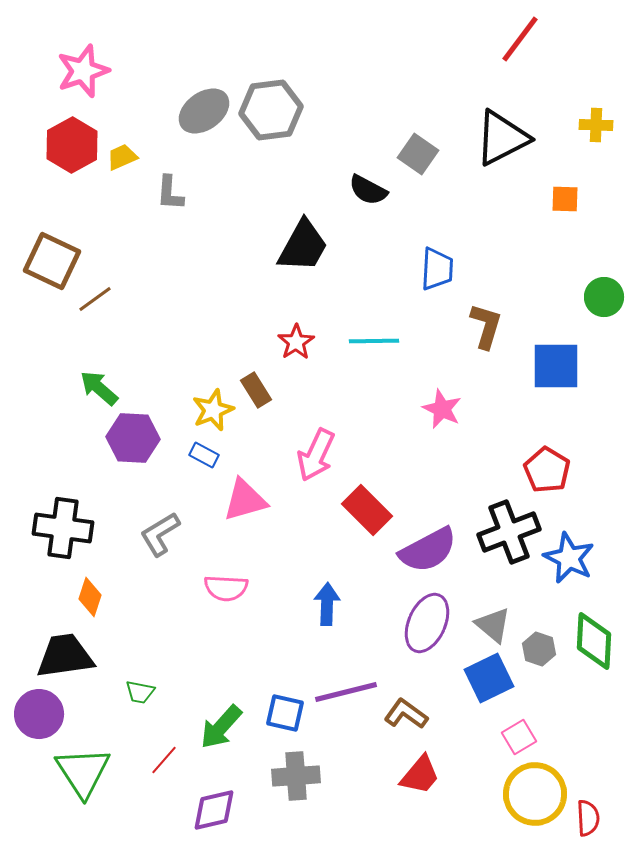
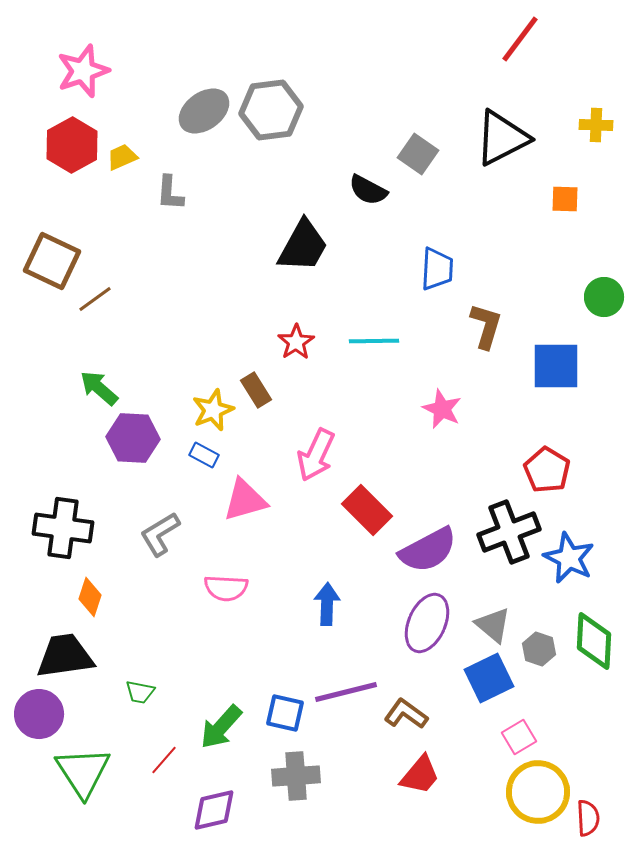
yellow circle at (535, 794): moved 3 px right, 2 px up
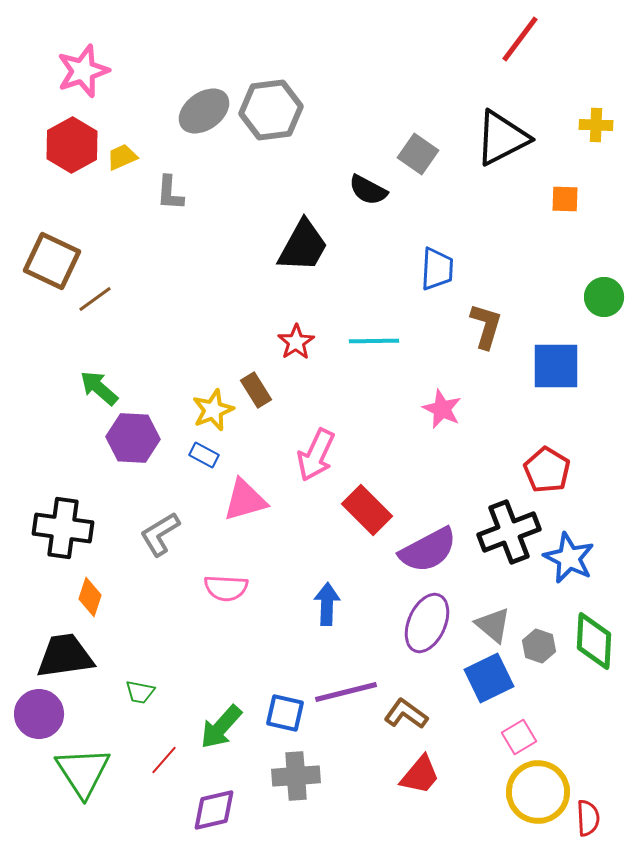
gray hexagon at (539, 649): moved 3 px up
